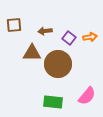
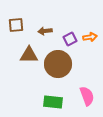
brown square: moved 2 px right
purple square: moved 1 px right, 1 px down; rotated 24 degrees clockwise
brown triangle: moved 3 px left, 2 px down
pink semicircle: rotated 60 degrees counterclockwise
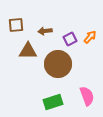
orange arrow: rotated 40 degrees counterclockwise
brown triangle: moved 1 px left, 4 px up
green rectangle: rotated 24 degrees counterclockwise
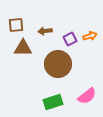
orange arrow: moved 1 px up; rotated 32 degrees clockwise
brown triangle: moved 5 px left, 3 px up
pink semicircle: rotated 72 degrees clockwise
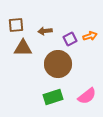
green rectangle: moved 5 px up
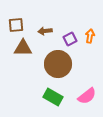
orange arrow: rotated 64 degrees counterclockwise
green rectangle: rotated 48 degrees clockwise
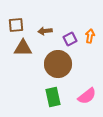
green rectangle: rotated 48 degrees clockwise
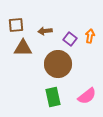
purple square: rotated 24 degrees counterclockwise
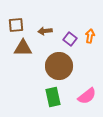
brown circle: moved 1 px right, 2 px down
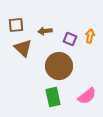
purple square: rotated 16 degrees counterclockwise
brown triangle: rotated 42 degrees clockwise
